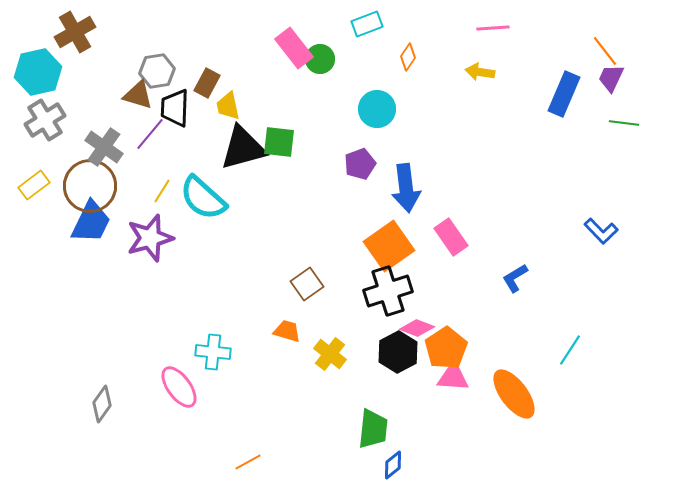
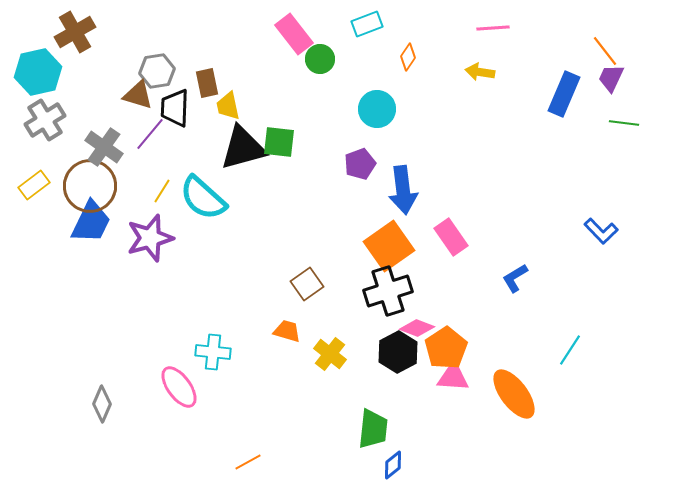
pink rectangle at (294, 48): moved 14 px up
brown rectangle at (207, 83): rotated 40 degrees counterclockwise
blue arrow at (406, 188): moved 3 px left, 2 px down
gray diamond at (102, 404): rotated 12 degrees counterclockwise
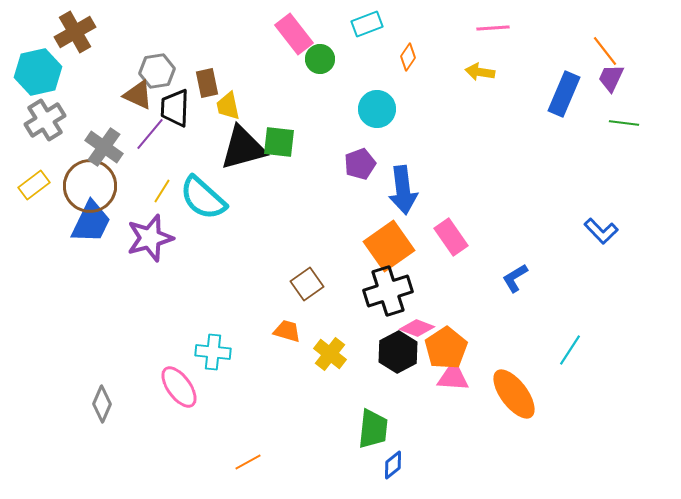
brown triangle at (138, 95): rotated 8 degrees clockwise
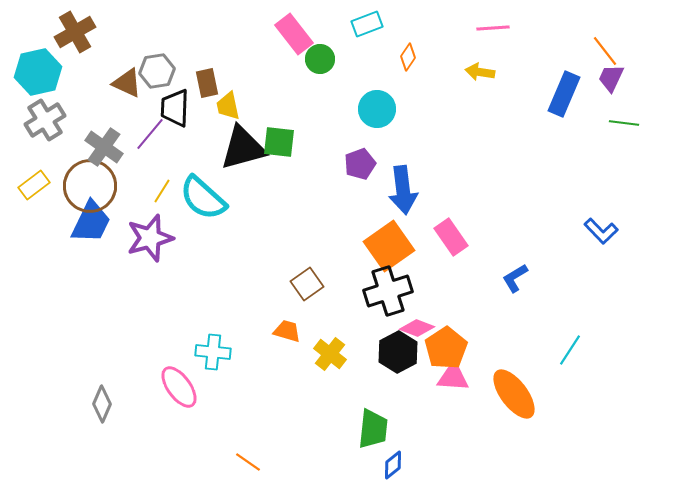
brown triangle at (138, 95): moved 11 px left, 12 px up
orange line at (248, 462): rotated 64 degrees clockwise
